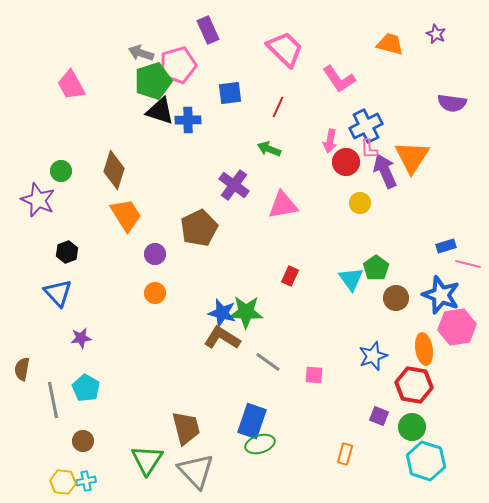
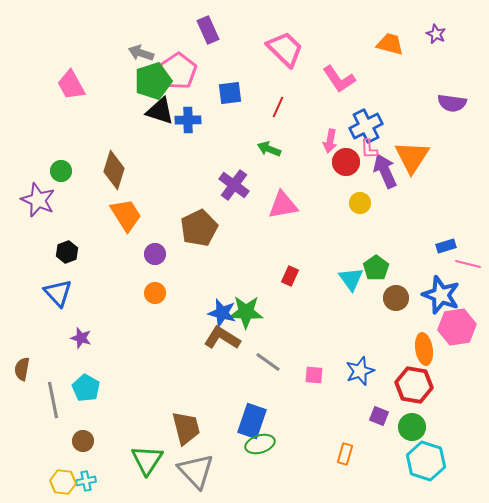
pink pentagon at (178, 65): moved 6 px down; rotated 18 degrees counterclockwise
purple star at (81, 338): rotated 25 degrees clockwise
blue star at (373, 356): moved 13 px left, 15 px down
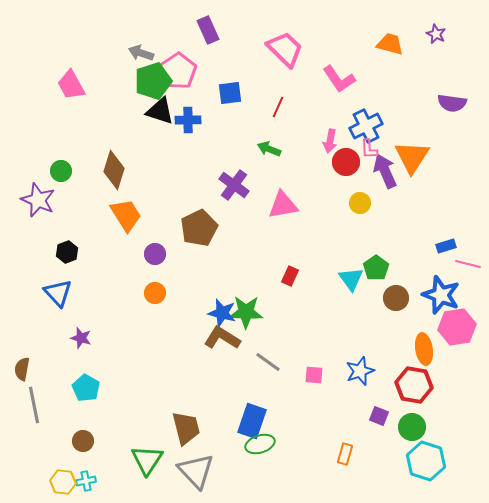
gray line at (53, 400): moved 19 px left, 5 px down
